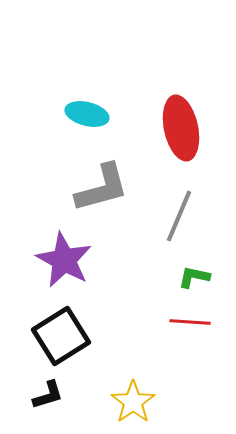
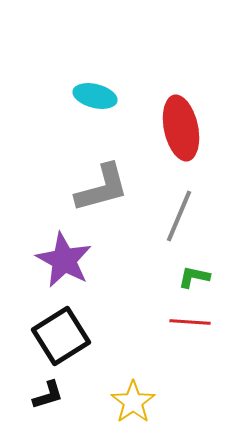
cyan ellipse: moved 8 px right, 18 px up
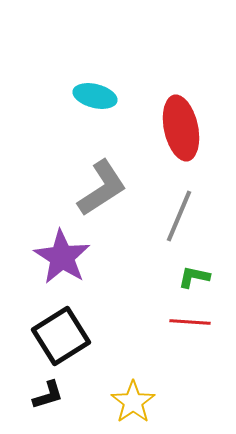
gray L-shape: rotated 18 degrees counterclockwise
purple star: moved 2 px left, 3 px up; rotated 4 degrees clockwise
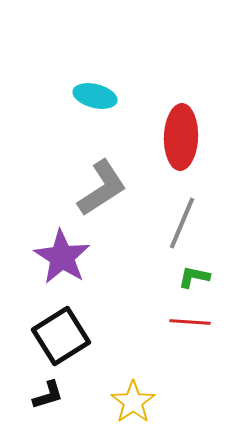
red ellipse: moved 9 px down; rotated 14 degrees clockwise
gray line: moved 3 px right, 7 px down
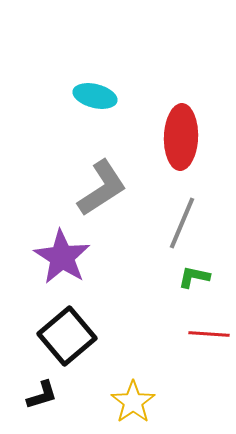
red line: moved 19 px right, 12 px down
black square: moved 6 px right; rotated 8 degrees counterclockwise
black L-shape: moved 6 px left
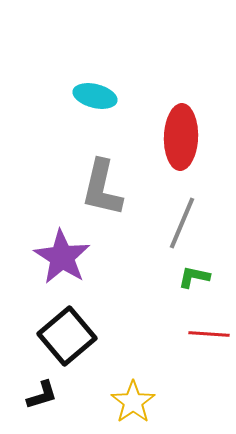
gray L-shape: rotated 136 degrees clockwise
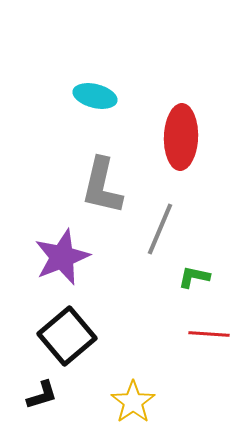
gray L-shape: moved 2 px up
gray line: moved 22 px left, 6 px down
purple star: rotated 18 degrees clockwise
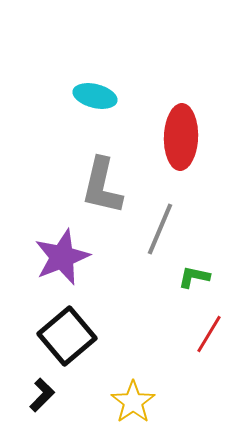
red line: rotated 63 degrees counterclockwise
black L-shape: rotated 28 degrees counterclockwise
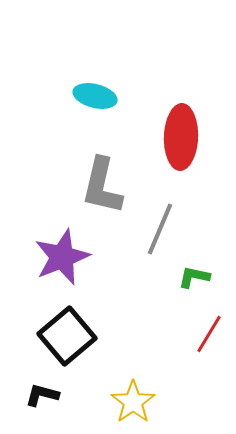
black L-shape: rotated 120 degrees counterclockwise
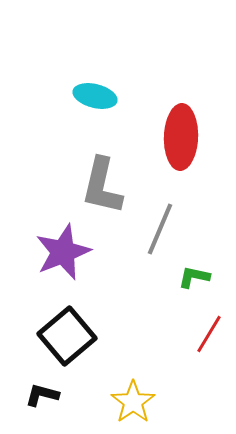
purple star: moved 1 px right, 5 px up
